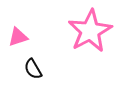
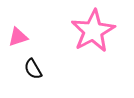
pink star: moved 3 px right
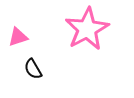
pink star: moved 6 px left, 2 px up
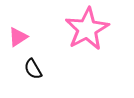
pink triangle: rotated 15 degrees counterclockwise
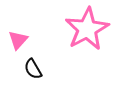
pink triangle: moved 3 px down; rotated 15 degrees counterclockwise
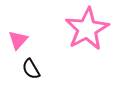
black semicircle: moved 2 px left
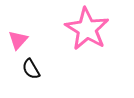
pink star: rotated 12 degrees counterclockwise
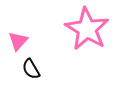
pink triangle: moved 1 px down
